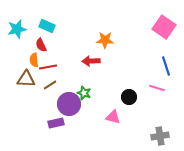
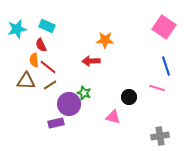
red line: rotated 48 degrees clockwise
brown triangle: moved 2 px down
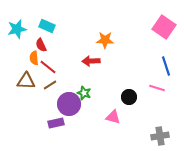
orange semicircle: moved 2 px up
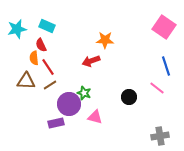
red arrow: rotated 18 degrees counterclockwise
red line: rotated 18 degrees clockwise
pink line: rotated 21 degrees clockwise
pink triangle: moved 18 px left
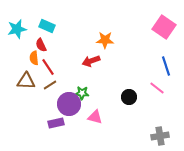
green star: moved 2 px left; rotated 16 degrees counterclockwise
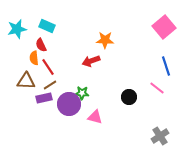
pink square: rotated 15 degrees clockwise
purple rectangle: moved 12 px left, 25 px up
gray cross: rotated 24 degrees counterclockwise
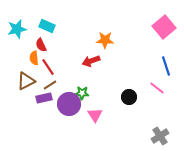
brown triangle: rotated 30 degrees counterclockwise
pink triangle: moved 2 px up; rotated 42 degrees clockwise
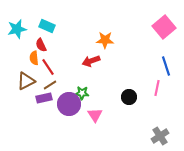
pink line: rotated 63 degrees clockwise
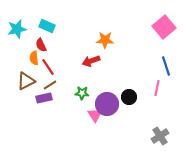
purple circle: moved 38 px right
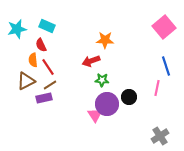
orange semicircle: moved 1 px left, 2 px down
green star: moved 20 px right, 13 px up
